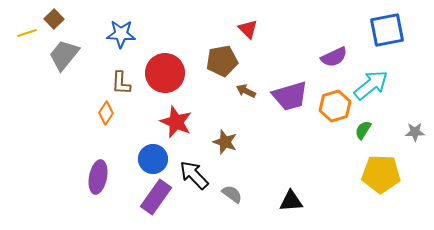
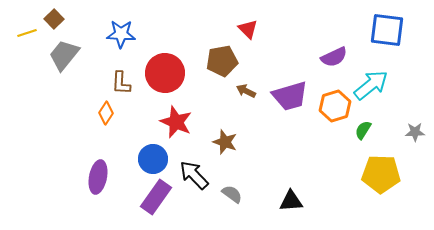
blue square: rotated 18 degrees clockwise
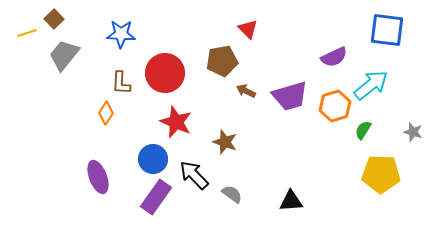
gray star: moved 2 px left; rotated 18 degrees clockwise
purple ellipse: rotated 32 degrees counterclockwise
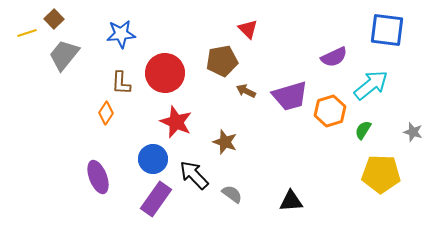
blue star: rotated 8 degrees counterclockwise
orange hexagon: moved 5 px left, 5 px down
purple rectangle: moved 2 px down
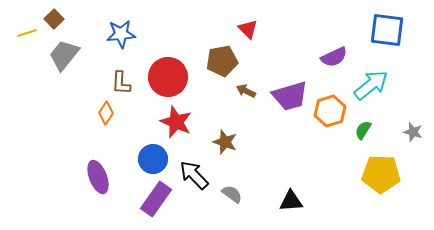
red circle: moved 3 px right, 4 px down
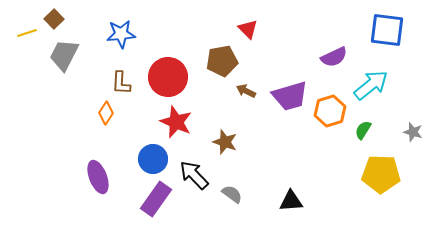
gray trapezoid: rotated 12 degrees counterclockwise
